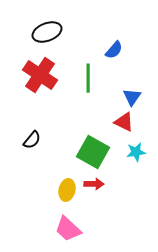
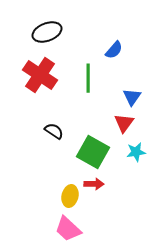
red triangle: moved 1 px down; rotated 40 degrees clockwise
black semicircle: moved 22 px right, 9 px up; rotated 96 degrees counterclockwise
yellow ellipse: moved 3 px right, 6 px down
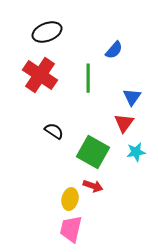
red arrow: moved 1 px left, 2 px down; rotated 18 degrees clockwise
yellow ellipse: moved 3 px down
pink trapezoid: moved 3 px right; rotated 60 degrees clockwise
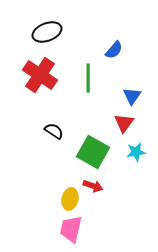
blue triangle: moved 1 px up
